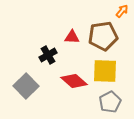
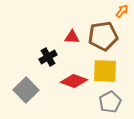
black cross: moved 2 px down
red diamond: rotated 20 degrees counterclockwise
gray square: moved 4 px down
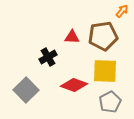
red diamond: moved 4 px down
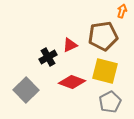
orange arrow: rotated 24 degrees counterclockwise
red triangle: moved 2 px left, 8 px down; rotated 28 degrees counterclockwise
yellow square: rotated 12 degrees clockwise
red diamond: moved 2 px left, 3 px up
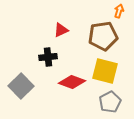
orange arrow: moved 3 px left
red triangle: moved 9 px left, 15 px up
black cross: rotated 24 degrees clockwise
gray square: moved 5 px left, 4 px up
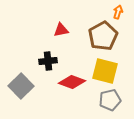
orange arrow: moved 1 px left, 1 px down
red triangle: rotated 14 degrees clockwise
brown pentagon: rotated 20 degrees counterclockwise
black cross: moved 4 px down
gray pentagon: moved 2 px up; rotated 15 degrees clockwise
